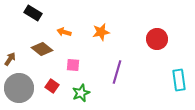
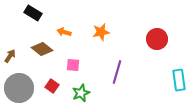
brown arrow: moved 3 px up
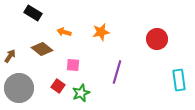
red square: moved 6 px right
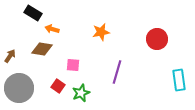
orange arrow: moved 12 px left, 3 px up
brown diamond: rotated 30 degrees counterclockwise
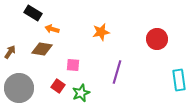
brown arrow: moved 4 px up
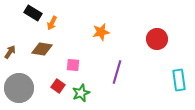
orange arrow: moved 6 px up; rotated 80 degrees counterclockwise
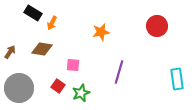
red circle: moved 13 px up
purple line: moved 2 px right
cyan rectangle: moved 2 px left, 1 px up
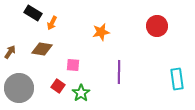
purple line: rotated 15 degrees counterclockwise
green star: rotated 12 degrees counterclockwise
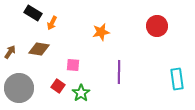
brown diamond: moved 3 px left
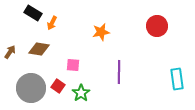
gray circle: moved 12 px right
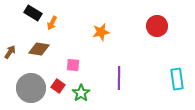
purple line: moved 6 px down
